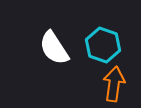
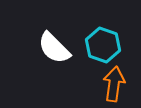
white semicircle: rotated 12 degrees counterclockwise
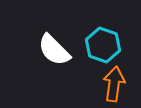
white semicircle: moved 2 px down
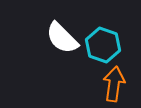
white semicircle: moved 8 px right, 12 px up
